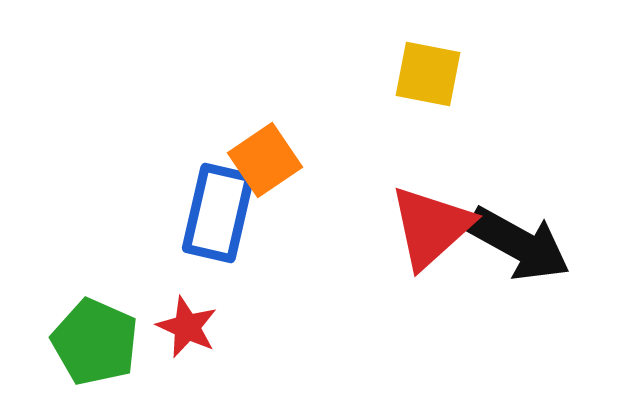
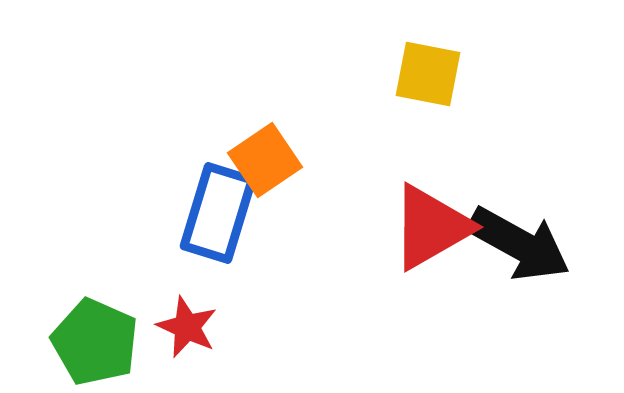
blue rectangle: rotated 4 degrees clockwise
red triangle: rotated 12 degrees clockwise
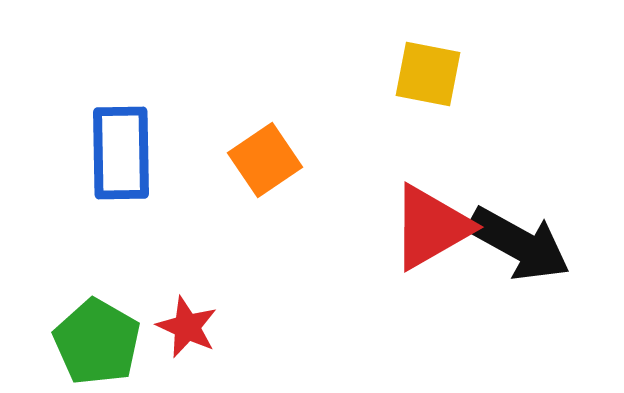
blue rectangle: moved 97 px left, 60 px up; rotated 18 degrees counterclockwise
green pentagon: moved 2 px right; rotated 6 degrees clockwise
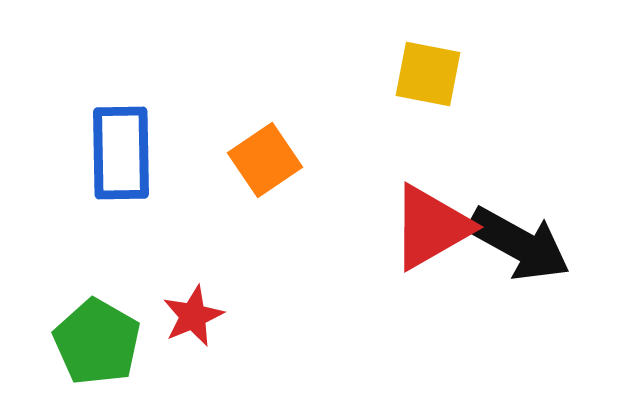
red star: moved 6 px right, 11 px up; rotated 24 degrees clockwise
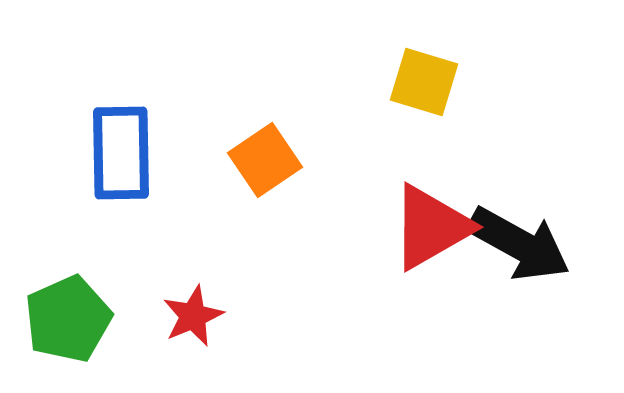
yellow square: moved 4 px left, 8 px down; rotated 6 degrees clockwise
green pentagon: moved 29 px left, 23 px up; rotated 18 degrees clockwise
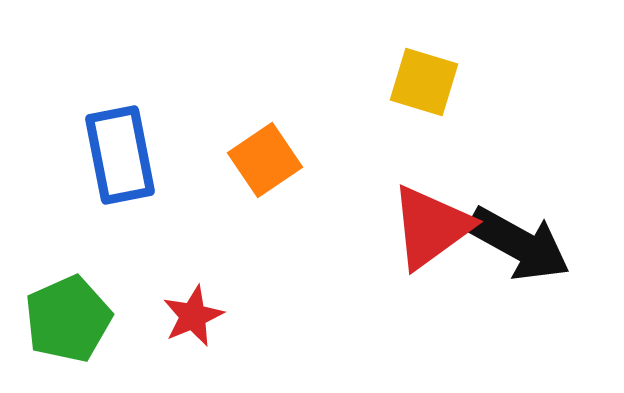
blue rectangle: moved 1 px left, 2 px down; rotated 10 degrees counterclockwise
red triangle: rotated 6 degrees counterclockwise
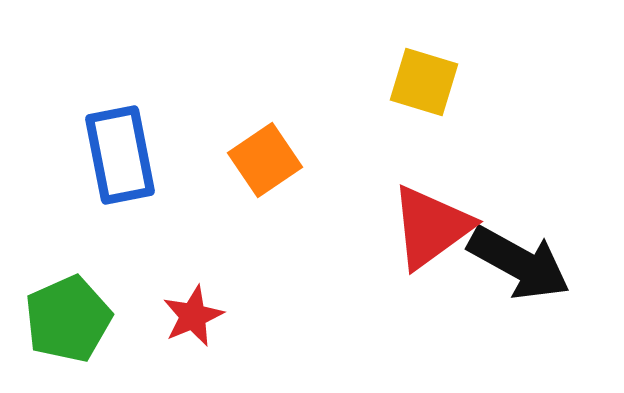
black arrow: moved 19 px down
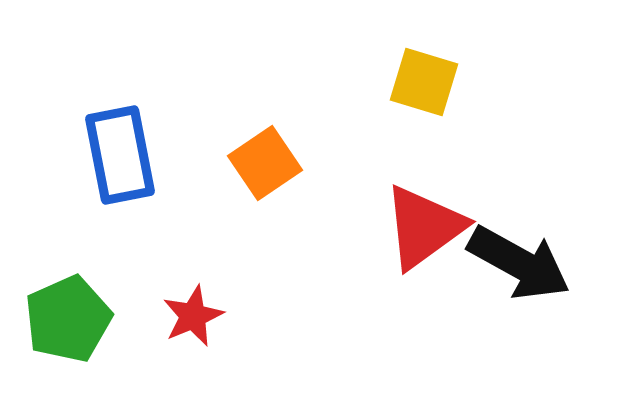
orange square: moved 3 px down
red triangle: moved 7 px left
